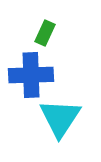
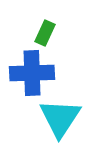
blue cross: moved 1 px right, 2 px up
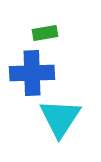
green rectangle: rotated 55 degrees clockwise
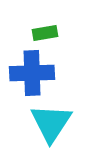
cyan triangle: moved 9 px left, 5 px down
